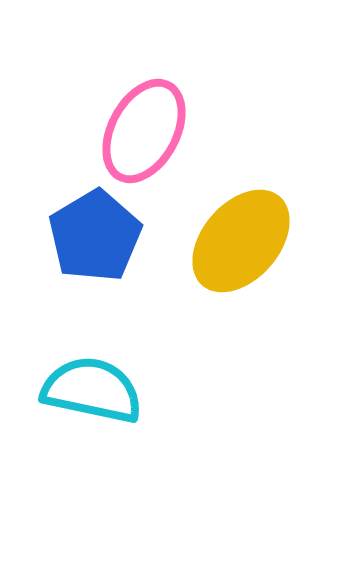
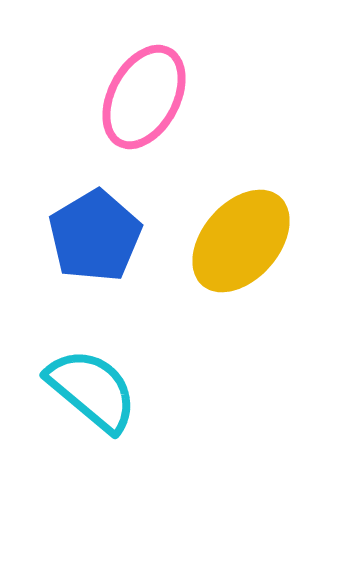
pink ellipse: moved 34 px up
cyan semicircle: rotated 28 degrees clockwise
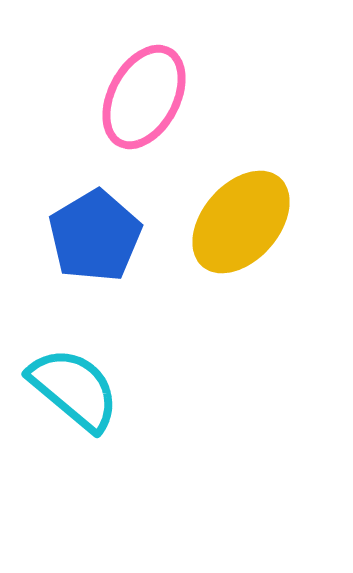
yellow ellipse: moved 19 px up
cyan semicircle: moved 18 px left, 1 px up
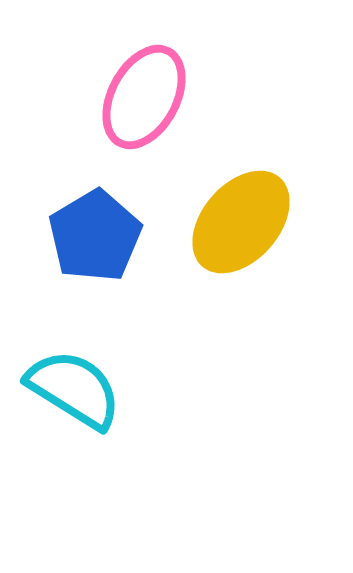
cyan semicircle: rotated 8 degrees counterclockwise
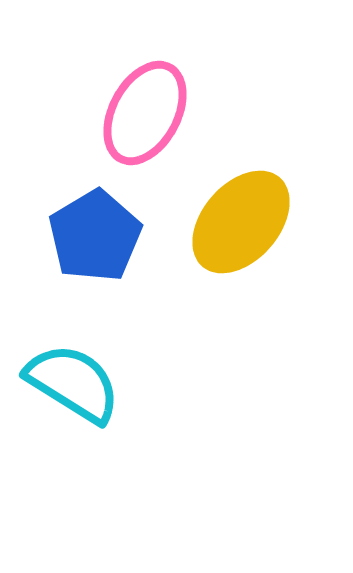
pink ellipse: moved 1 px right, 16 px down
cyan semicircle: moved 1 px left, 6 px up
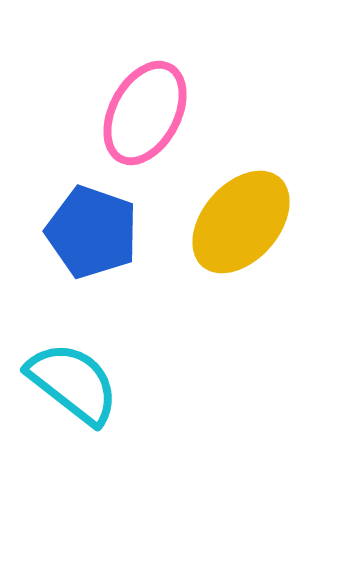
blue pentagon: moved 3 px left, 4 px up; rotated 22 degrees counterclockwise
cyan semicircle: rotated 6 degrees clockwise
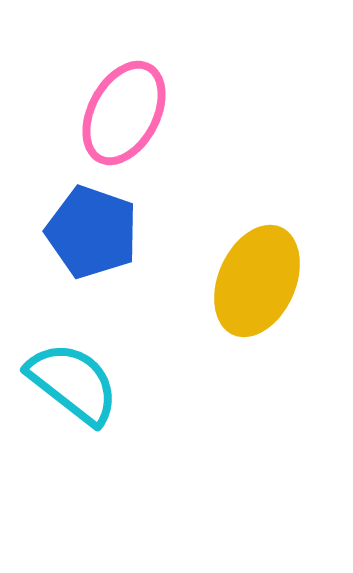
pink ellipse: moved 21 px left
yellow ellipse: moved 16 px right, 59 px down; rotated 17 degrees counterclockwise
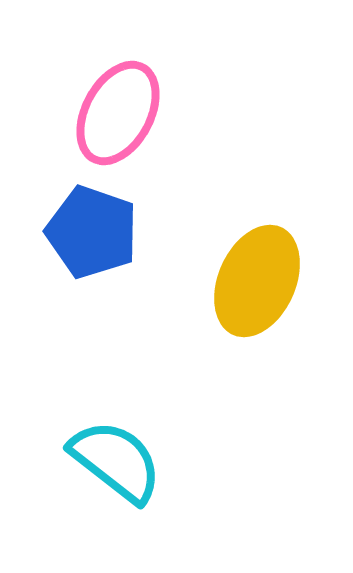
pink ellipse: moved 6 px left
cyan semicircle: moved 43 px right, 78 px down
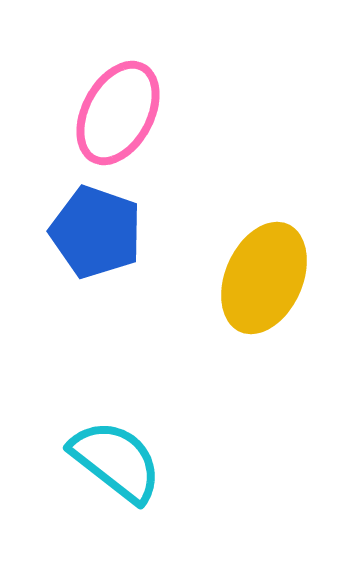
blue pentagon: moved 4 px right
yellow ellipse: moved 7 px right, 3 px up
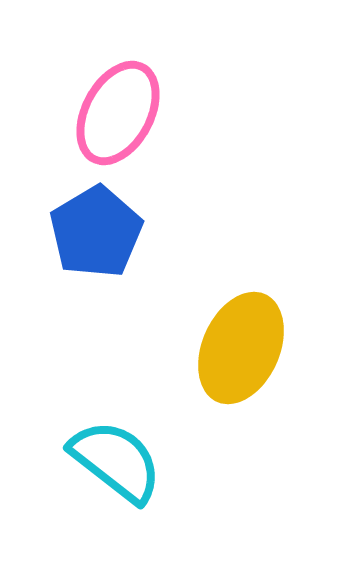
blue pentagon: rotated 22 degrees clockwise
yellow ellipse: moved 23 px left, 70 px down
